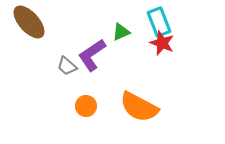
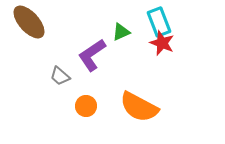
gray trapezoid: moved 7 px left, 10 px down
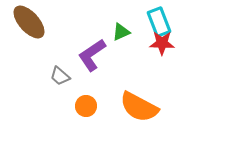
red star: rotated 20 degrees counterclockwise
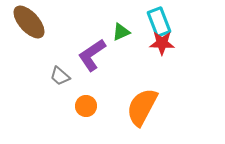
orange semicircle: moved 3 px right; rotated 90 degrees clockwise
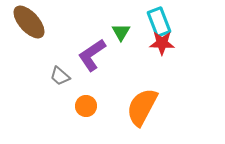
green triangle: rotated 36 degrees counterclockwise
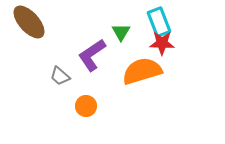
orange semicircle: moved 36 px up; rotated 45 degrees clockwise
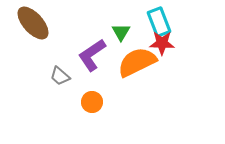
brown ellipse: moved 4 px right, 1 px down
orange semicircle: moved 5 px left, 9 px up; rotated 9 degrees counterclockwise
orange circle: moved 6 px right, 4 px up
